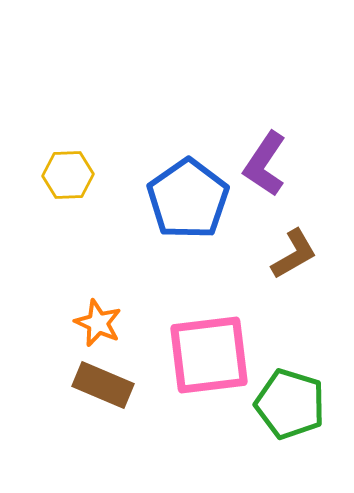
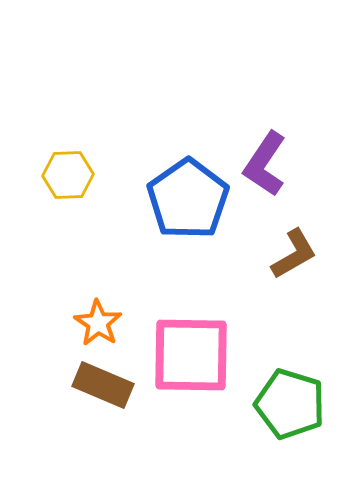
orange star: rotated 9 degrees clockwise
pink square: moved 18 px left; rotated 8 degrees clockwise
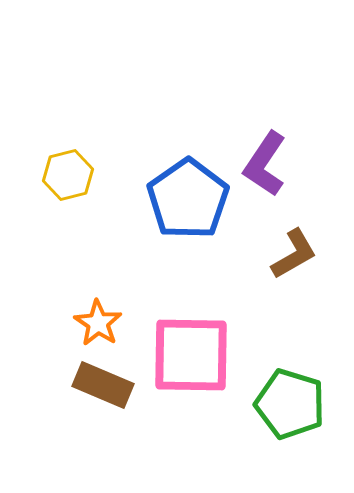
yellow hexagon: rotated 12 degrees counterclockwise
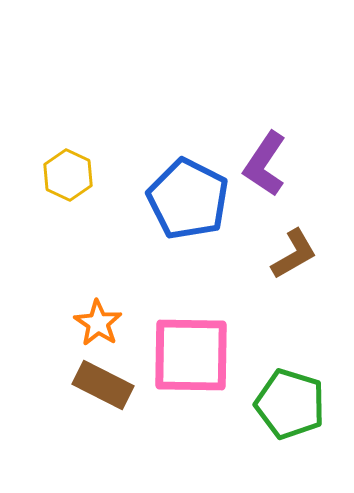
yellow hexagon: rotated 21 degrees counterclockwise
blue pentagon: rotated 10 degrees counterclockwise
brown rectangle: rotated 4 degrees clockwise
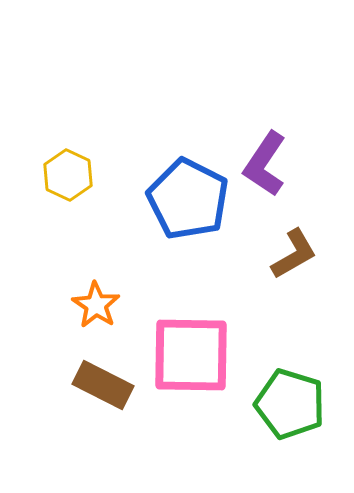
orange star: moved 2 px left, 18 px up
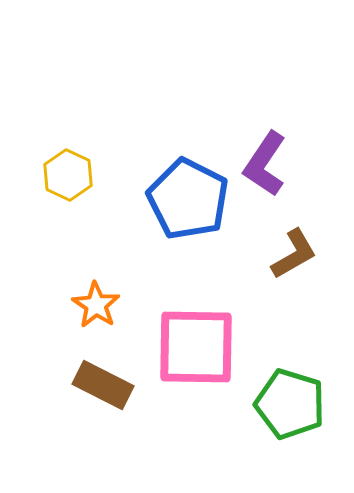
pink square: moved 5 px right, 8 px up
